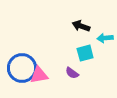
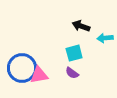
cyan square: moved 11 px left
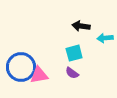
black arrow: rotated 12 degrees counterclockwise
blue circle: moved 1 px left, 1 px up
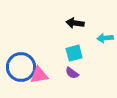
black arrow: moved 6 px left, 3 px up
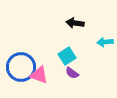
cyan arrow: moved 4 px down
cyan square: moved 7 px left, 3 px down; rotated 18 degrees counterclockwise
pink triangle: rotated 30 degrees clockwise
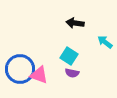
cyan arrow: rotated 42 degrees clockwise
cyan square: moved 2 px right; rotated 24 degrees counterclockwise
blue circle: moved 1 px left, 2 px down
purple semicircle: rotated 24 degrees counterclockwise
